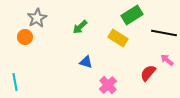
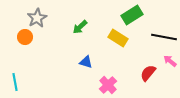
black line: moved 4 px down
pink arrow: moved 3 px right, 1 px down
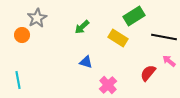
green rectangle: moved 2 px right, 1 px down
green arrow: moved 2 px right
orange circle: moved 3 px left, 2 px up
pink arrow: moved 1 px left
cyan line: moved 3 px right, 2 px up
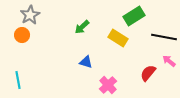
gray star: moved 7 px left, 3 px up
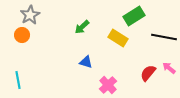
pink arrow: moved 7 px down
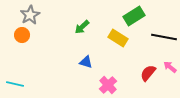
pink arrow: moved 1 px right, 1 px up
cyan line: moved 3 px left, 4 px down; rotated 66 degrees counterclockwise
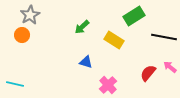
yellow rectangle: moved 4 px left, 2 px down
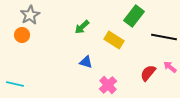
green rectangle: rotated 20 degrees counterclockwise
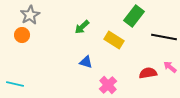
red semicircle: rotated 42 degrees clockwise
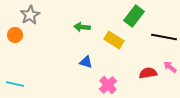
green arrow: rotated 49 degrees clockwise
orange circle: moved 7 px left
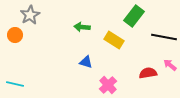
pink arrow: moved 2 px up
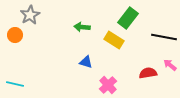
green rectangle: moved 6 px left, 2 px down
